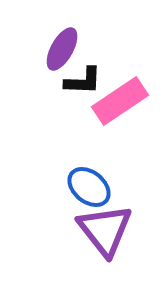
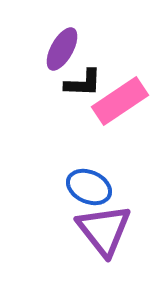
black L-shape: moved 2 px down
blue ellipse: rotated 15 degrees counterclockwise
purple triangle: moved 1 px left
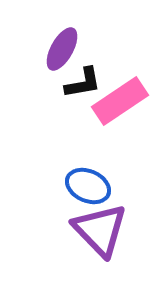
black L-shape: rotated 12 degrees counterclockwise
blue ellipse: moved 1 px left, 1 px up
purple triangle: moved 4 px left; rotated 6 degrees counterclockwise
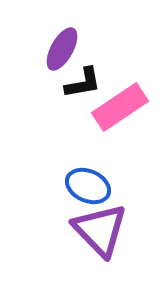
pink rectangle: moved 6 px down
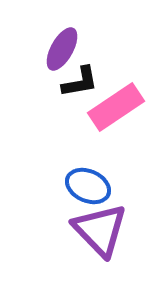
black L-shape: moved 3 px left, 1 px up
pink rectangle: moved 4 px left
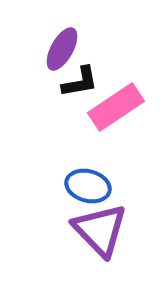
blue ellipse: rotated 9 degrees counterclockwise
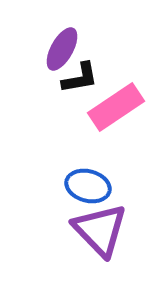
black L-shape: moved 4 px up
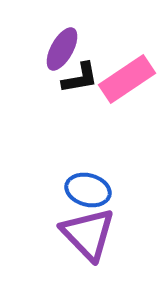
pink rectangle: moved 11 px right, 28 px up
blue ellipse: moved 4 px down
purple triangle: moved 12 px left, 4 px down
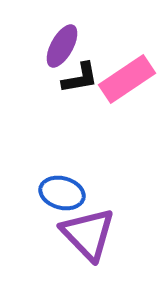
purple ellipse: moved 3 px up
blue ellipse: moved 26 px left, 3 px down
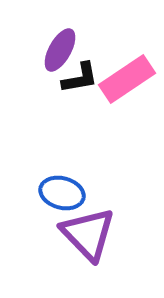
purple ellipse: moved 2 px left, 4 px down
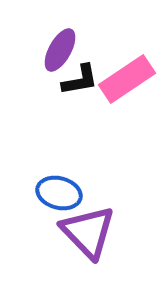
black L-shape: moved 2 px down
blue ellipse: moved 3 px left
purple triangle: moved 2 px up
